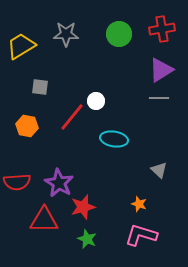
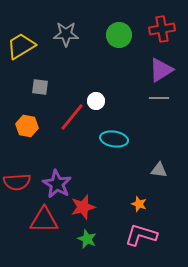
green circle: moved 1 px down
gray triangle: rotated 36 degrees counterclockwise
purple star: moved 2 px left, 1 px down
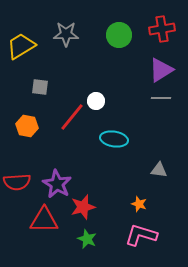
gray line: moved 2 px right
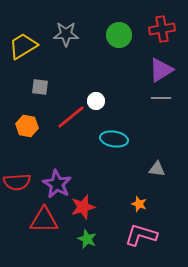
yellow trapezoid: moved 2 px right
red line: moved 1 px left; rotated 12 degrees clockwise
gray triangle: moved 2 px left, 1 px up
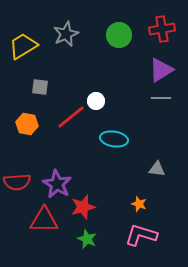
gray star: rotated 25 degrees counterclockwise
orange hexagon: moved 2 px up
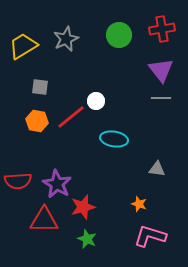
gray star: moved 5 px down
purple triangle: rotated 36 degrees counterclockwise
orange hexagon: moved 10 px right, 3 px up
red semicircle: moved 1 px right, 1 px up
pink L-shape: moved 9 px right, 1 px down
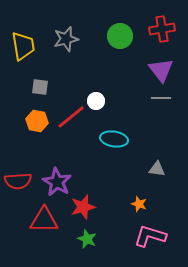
green circle: moved 1 px right, 1 px down
gray star: rotated 10 degrees clockwise
yellow trapezoid: rotated 112 degrees clockwise
purple star: moved 2 px up
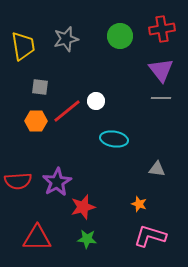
red line: moved 4 px left, 6 px up
orange hexagon: moved 1 px left; rotated 10 degrees counterclockwise
purple star: rotated 12 degrees clockwise
red triangle: moved 7 px left, 18 px down
green star: rotated 18 degrees counterclockwise
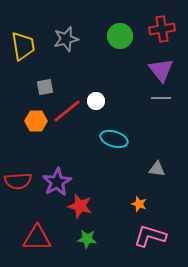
gray square: moved 5 px right; rotated 18 degrees counterclockwise
cyan ellipse: rotated 8 degrees clockwise
red star: moved 3 px left, 1 px up; rotated 30 degrees clockwise
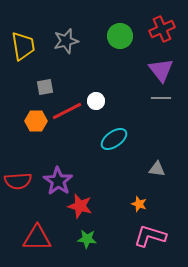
red cross: rotated 15 degrees counterclockwise
gray star: moved 2 px down
red line: rotated 12 degrees clockwise
cyan ellipse: rotated 52 degrees counterclockwise
purple star: moved 1 px right, 1 px up; rotated 8 degrees counterclockwise
